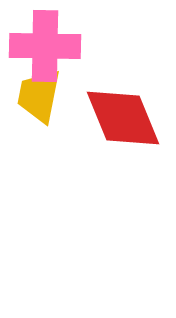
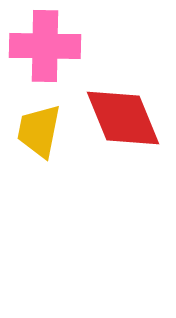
yellow trapezoid: moved 35 px down
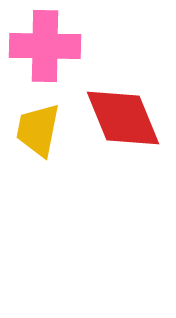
yellow trapezoid: moved 1 px left, 1 px up
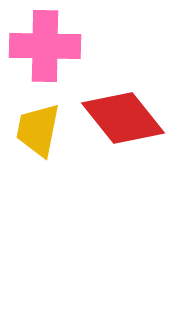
red diamond: rotated 16 degrees counterclockwise
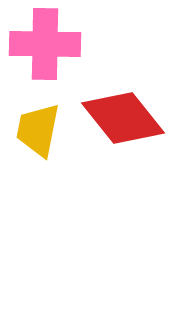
pink cross: moved 2 px up
